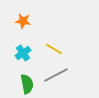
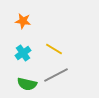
green semicircle: rotated 114 degrees clockwise
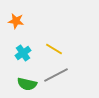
orange star: moved 7 px left
